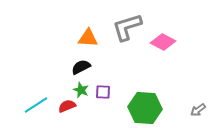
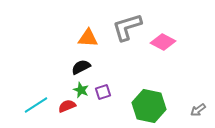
purple square: rotated 21 degrees counterclockwise
green hexagon: moved 4 px right, 2 px up; rotated 8 degrees clockwise
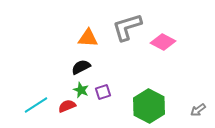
green hexagon: rotated 16 degrees clockwise
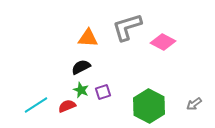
gray arrow: moved 4 px left, 6 px up
